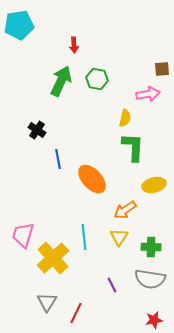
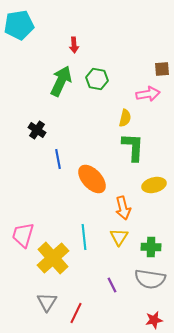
orange arrow: moved 2 px left, 2 px up; rotated 70 degrees counterclockwise
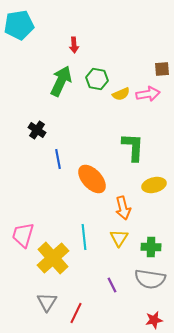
yellow semicircle: moved 4 px left, 24 px up; rotated 54 degrees clockwise
yellow triangle: moved 1 px down
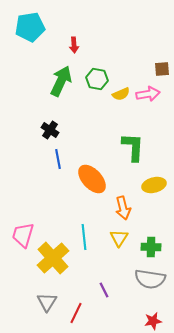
cyan pentagon: moved 11 px right, 2 px down
black cross: moved 13 px right
purple line: moved 8 px left, 5 px down
red star: moved 1 px left, 1 px down
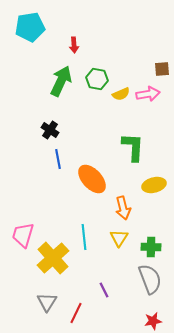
gray semicircle: rotated 120 degrees counterclockwise
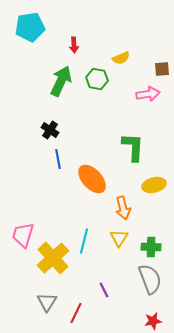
yellow semicircle: moved 36 px up
cyan line: moved 4 px down; rotated 20 degrees clockwise
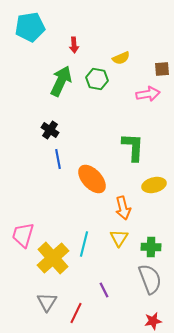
cyan line: moved 3 px down
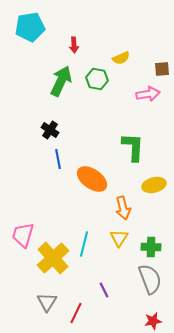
orange ellipse: rotated 12 degrees counterclockwise
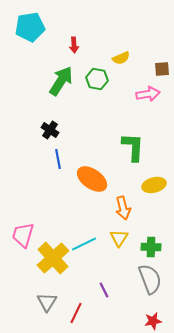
green arrow: rotated 8 degrees clockwise
cyan line: rotated 50 degrees clockwise
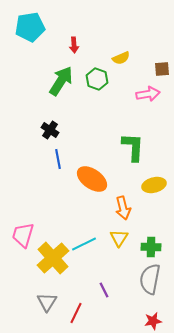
green hexagon: rotated 10 degrees clockwise
gray semicircle: rotated 148 degrees counterclockwise
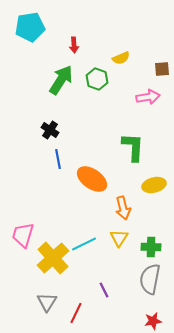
green arrow: moved 1 px up
pink arrow: moved 3 px down
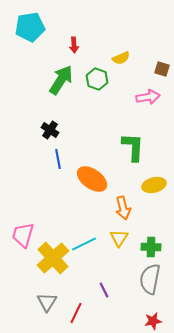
brown square: rotated 21 degrees clockwise
